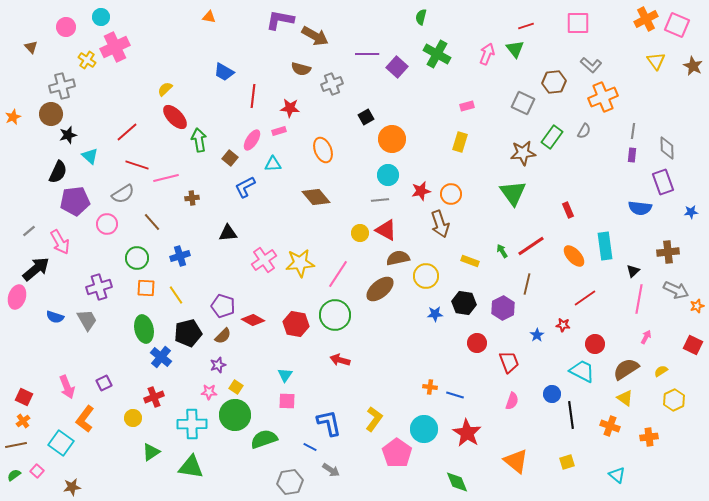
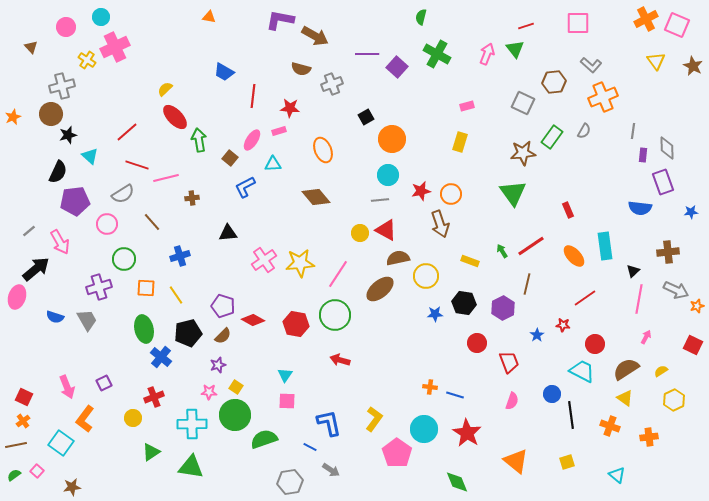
purple rectangle at (632, 155): moved 11 px right
green circle at (137, 258): moved 13 px left, 1 px down
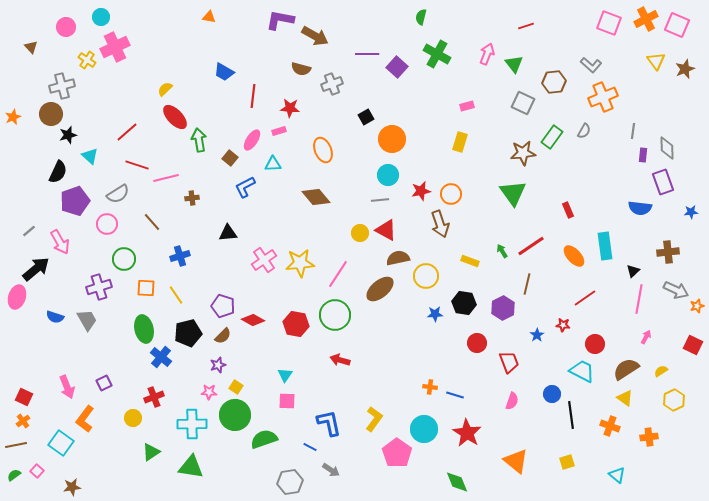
pink square at (578, 23): moved 31 px right; rotated 20 degrees clockwise
green triangle at (515, 49): moved 1 px left, 15 px down
brown star at (693, 66): moved 8 px left, 3 px down; rotated 24 degrees clockwise
gray semicircle at (123, 194): moved 5 px left
purple pentagon at (75, 201): rotated 12 degrees counterclockwise
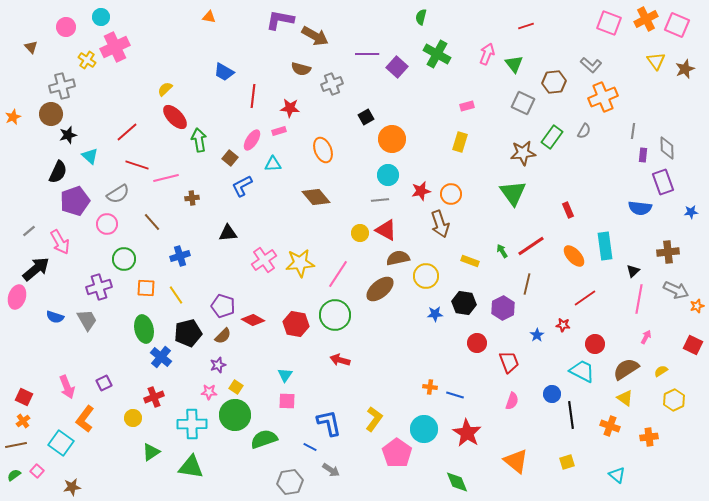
blue L-shape at (245, 187): moved 3 px left, 1 px up
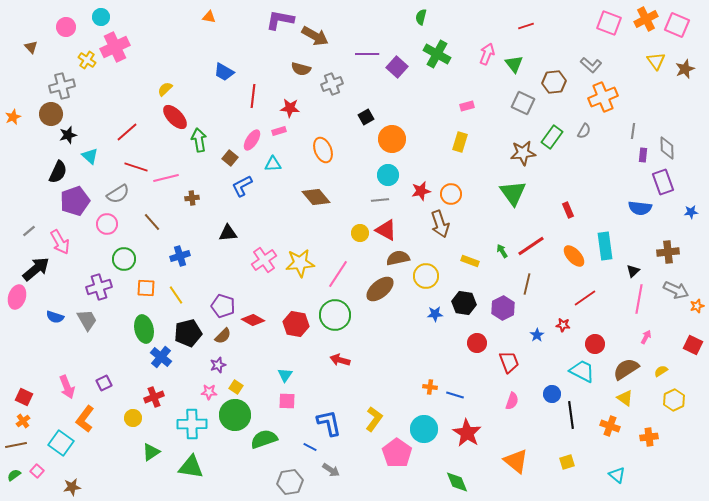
red line at (137, 165): moved 1 px left, 2 px down
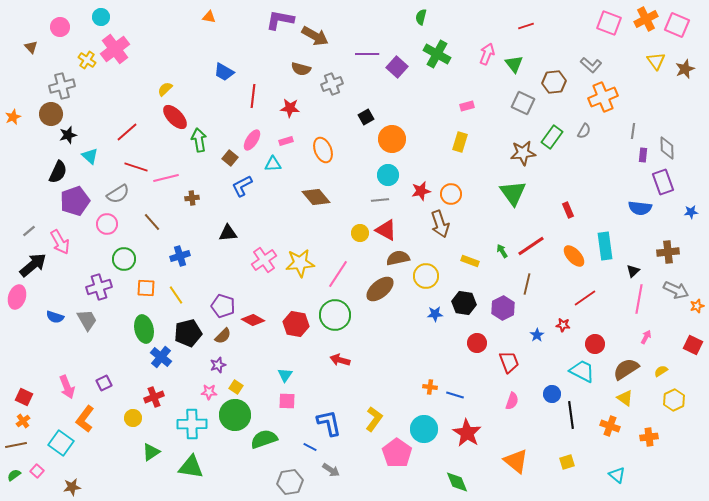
pink circle at (66, 27): moved 6 px left
pink cross at (115, 47): moved 2 px down; rotated 12 degrees counterclockwise
pink rectangle at (279, 131): moved 7 px right, 10 px down
black arrow at (36, 269): moved 3 px left, 4 px up
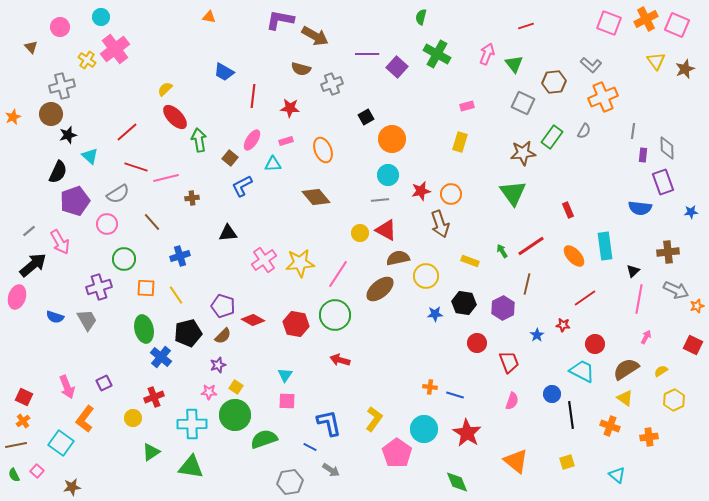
green semicircle at (14, 475): rotated 80 degrees counterclockwise
